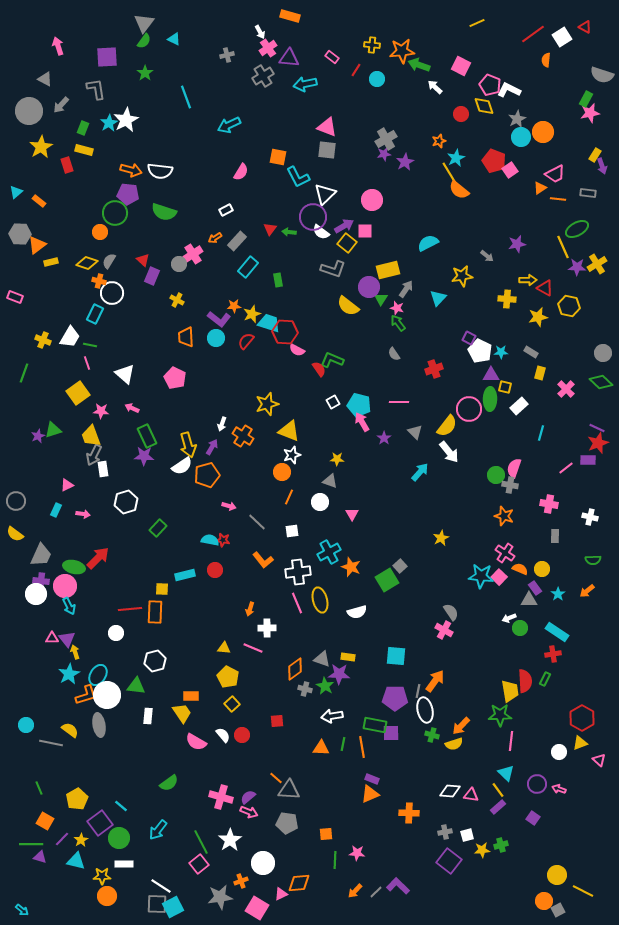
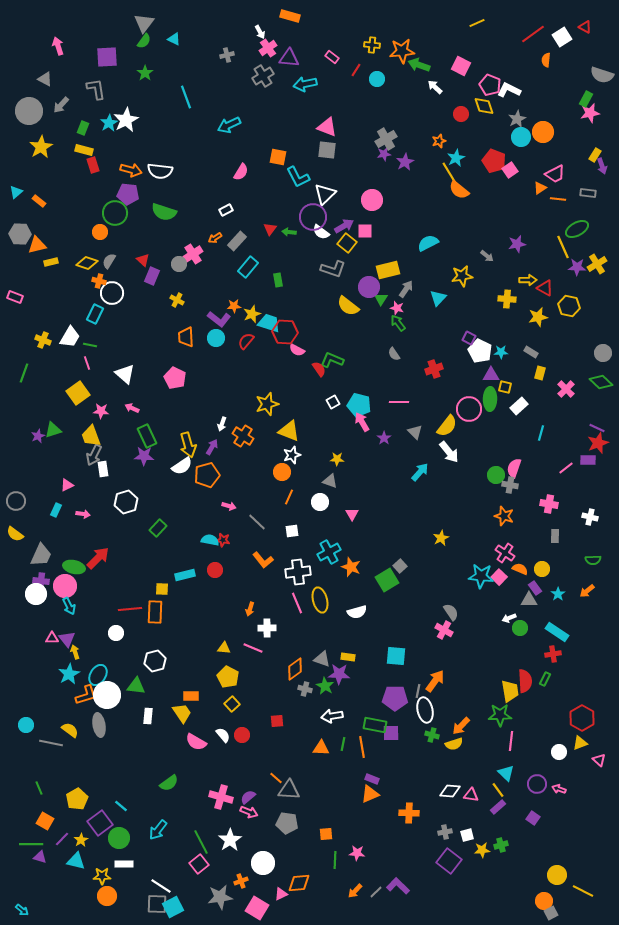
red rectangle at (67, 165): moved 26 px right
orange triangle at (37, 245): rotated 24 degrees clockwise
gray square at (558, 910): moved 7 px left, 3 px down
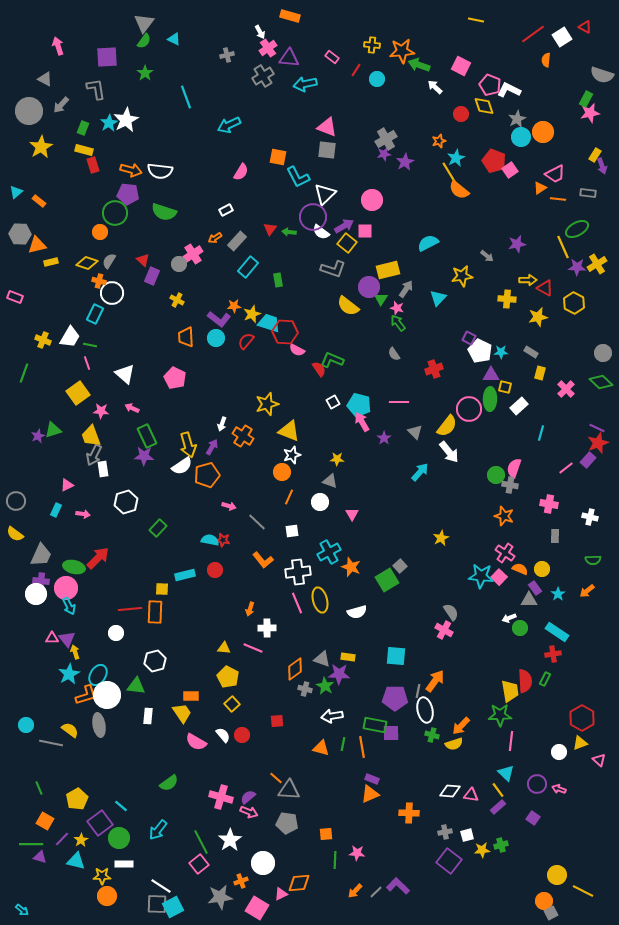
yellow line at (477, 23): moved 1 px left, 3 px up; rotated 35 degrees clockwise
yellow hexagon at (569, 306): moved 5 px right, 3 px up; rotated 15 degrees clockwise
purple rectangle at (588, 460): rotated 49 degrees counterclockwise
pink circle at (65, 586): moved 1 px right, 2 px down
orange triangle at (321, 748): rotated 12 degrees clockwise
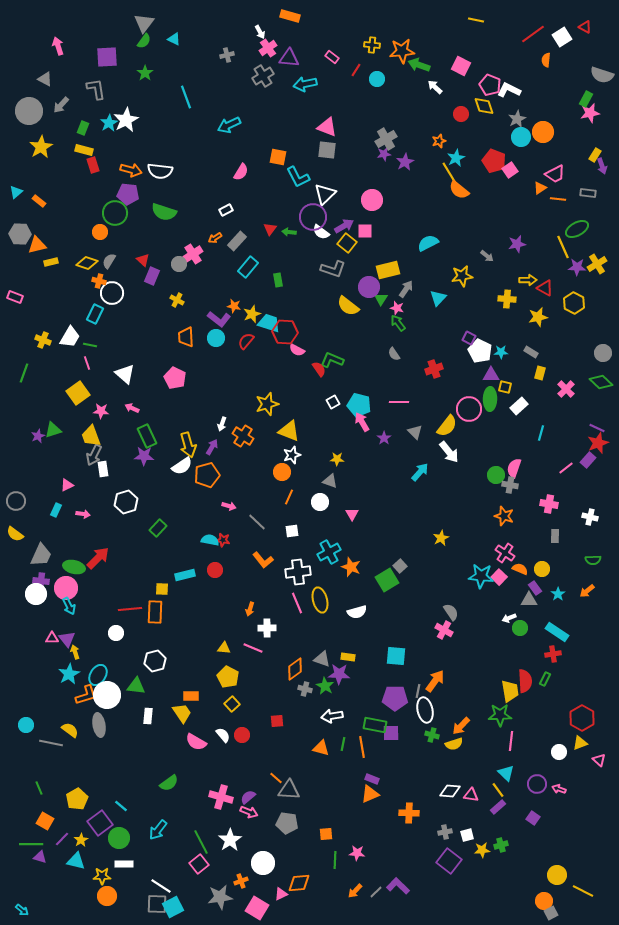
orange star at (234, 306): rotated 16 degrees clockwise
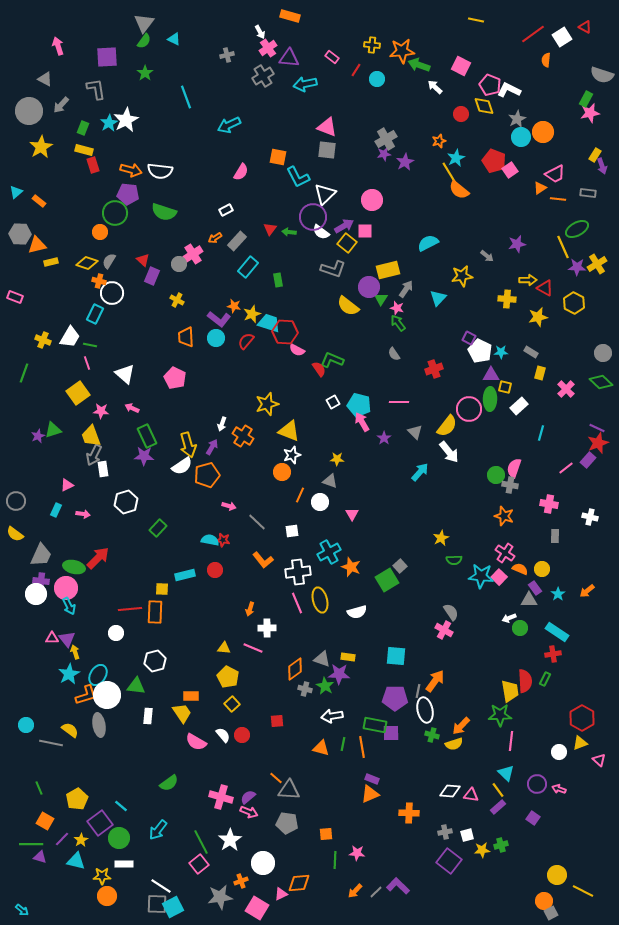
orange line at (289, 497): moved 11 px right, 2 px up
green semicircle at (593, 560): moved 139 px left
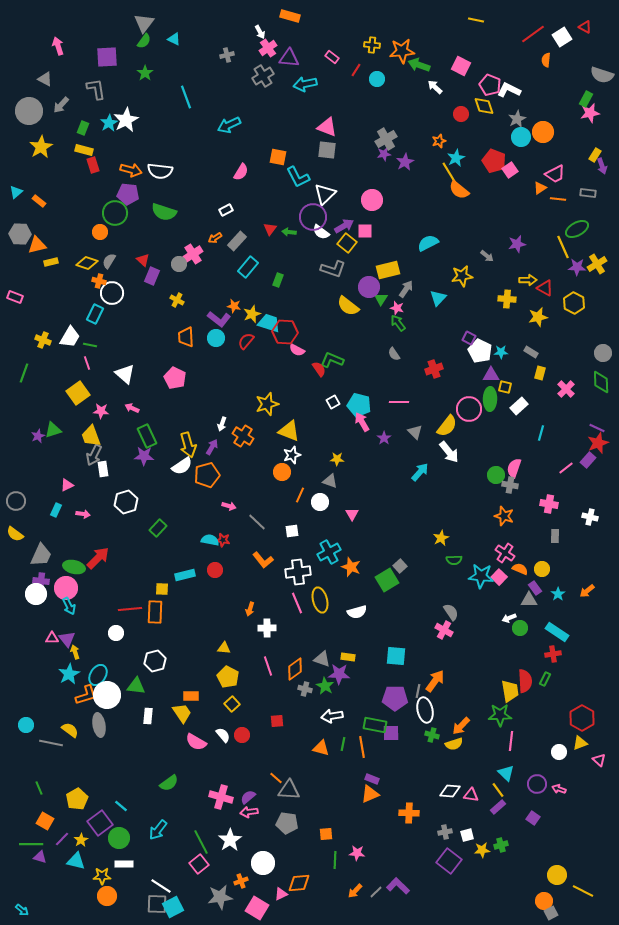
green rectangle at (278, 280): rotated 32 degrees clockwise
green diamond at (601, 382): rotated 45 degrees clockwise
pink line at (253, 648): moved 15 px right, 18 px down; rotated 48 degrees clockwise
pink arrow at (249, 812): rotated 150 degrees clockwise
